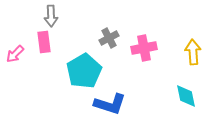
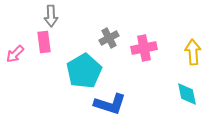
cyan diamond: moved 1 px right, 2 px up
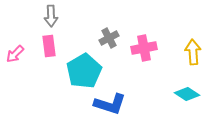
pink rectangle: moved 5 px right, 4 px down
cyan diamond: rotated 45 degrees counterclockwise
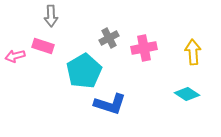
pink rectangle: moved 6 px left; rotated 65 degrees counterclockwise
pink arrow: moved 2 px down; rotated 30 degrees clockwise
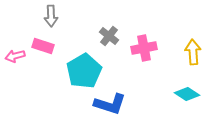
gray cross: moved 2 px up; rotated 24 degrees counterclockwise
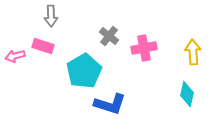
cyan diamond: rotated 70 degrees clockwise
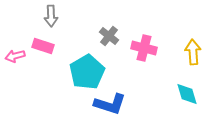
pink cross: rotated 25 degrees clockwise
cyan pentagon: moved 3 px right, 1 px down
cyan diamond: rotated 30 degrees counterclockwise
